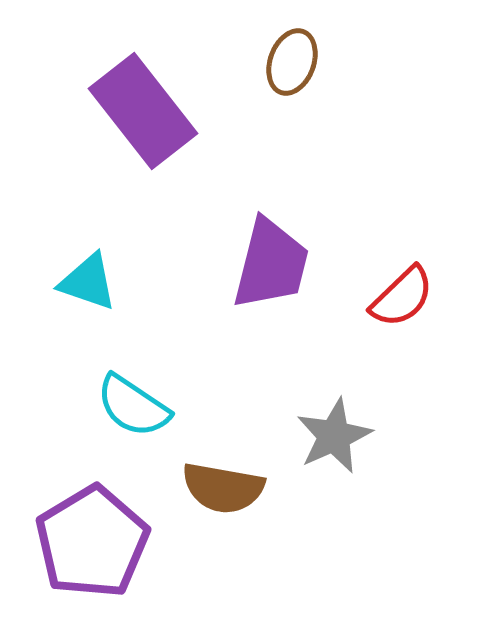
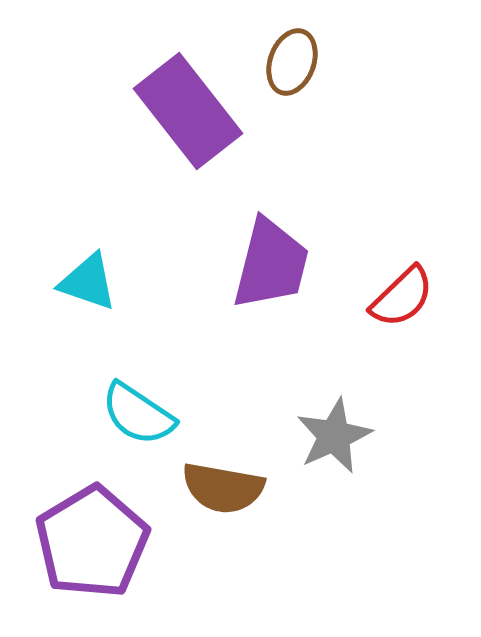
purple rectangle: moved 45 px right
cyan semicircle: moved 5 px right, 8 px down
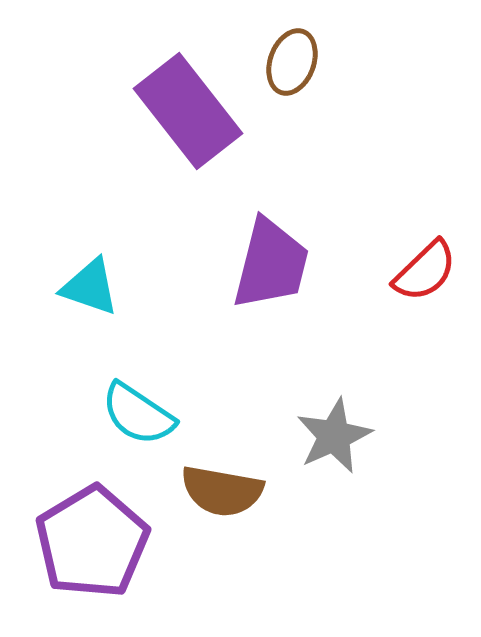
cyan triangle: moved 2 px right, 5 px down
red semicircle: moved 23 px right, 26 px up
brown semicircle: moved 1 px left, 3 px down
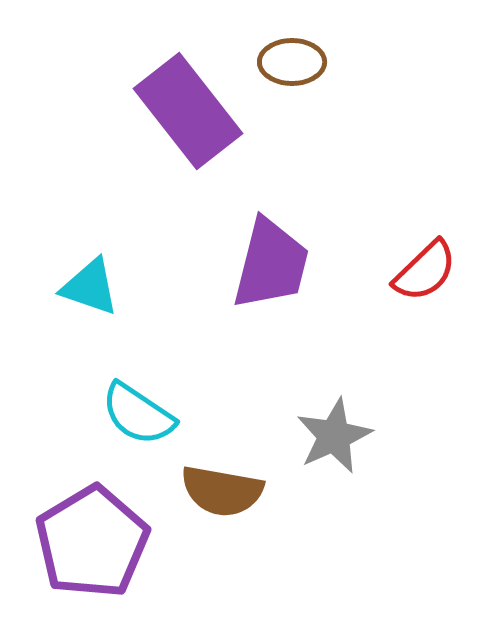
brown ellipse: rotated 70 degrees clockwise
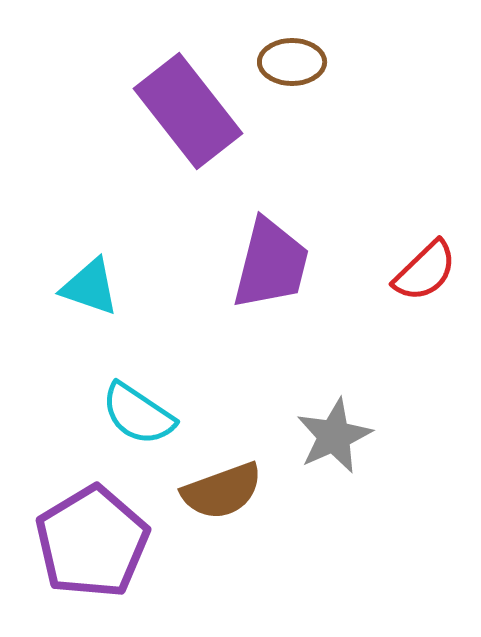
brown semicircle: rotated 30 degrees counterclockwise
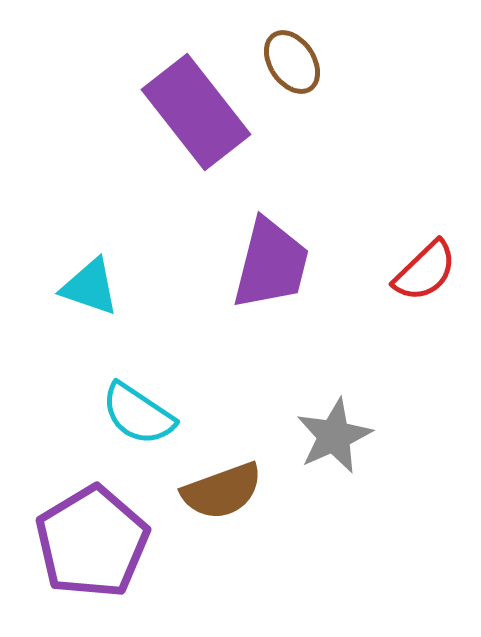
brown ellipse: rotated 56 degrees clockwise
purple rectangle: moved 8 px right, 1 px down
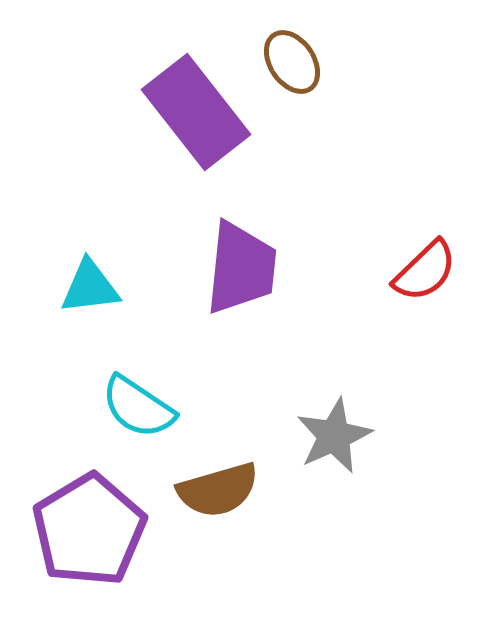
purple trapezoid: moved 30 px left, 4 px down; rotated 8 degrees counterclockwise
cyan triangle: rotated 26 degrees counterclockwise
cyan semicircle: moved 7 px up
brown semicircle: moved 4 px left, 1 px up; rotated 4 degrees clockwise
purple pentagon: moved 3 px left, 12 px up
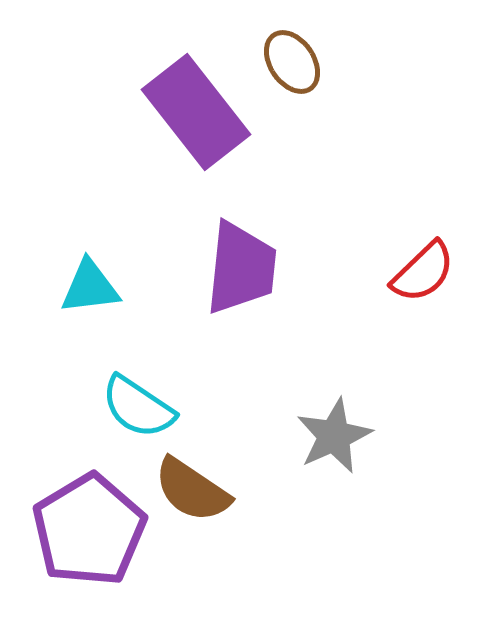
red semicircle: moved 2 px left, 1 px down
brown semicircle: moved 26 px left; rotated 50 degrees clockwise
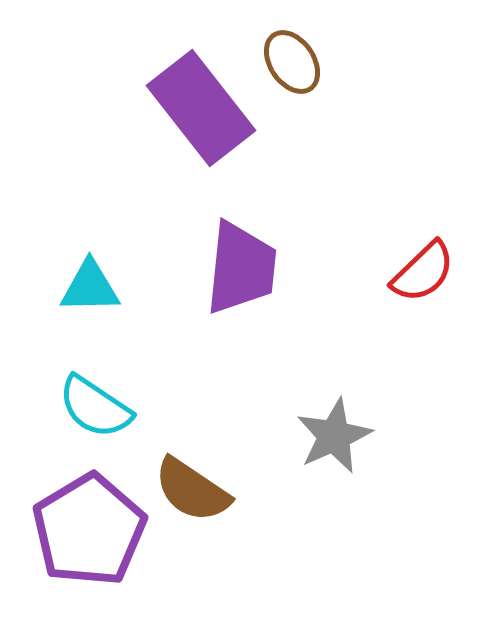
purple rectangle: moved 5 px right, 4 px up
cyan triangle: rotated 6 degrees clockwise
cyan semicircle: moved 43 px left
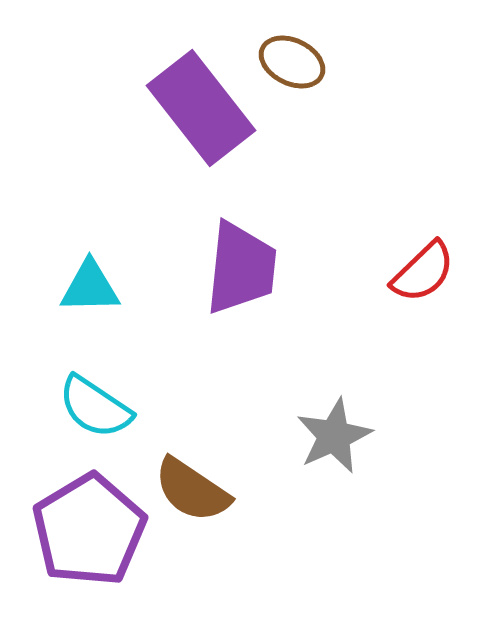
brown ellipse: rotated 30 degrees counterclockwise
